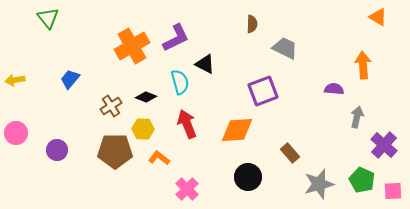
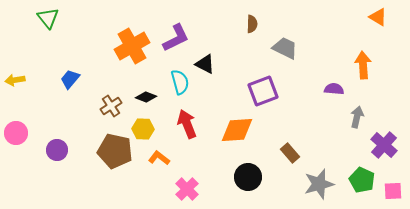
brown pentagon: rotated 12 degrees clockwise
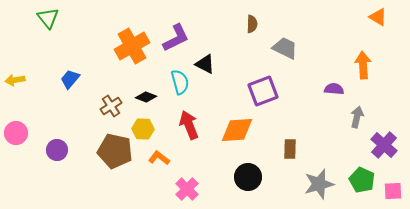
red arrow: moved 2 px right, 1 px down
brown rectangle: moved 4 px up; rotated 42 degrees clockwise
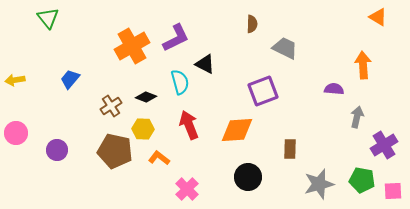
purple cross: rotated 16 degrees clockwise
green pentagon: rotated 15 degrees counterclockwise
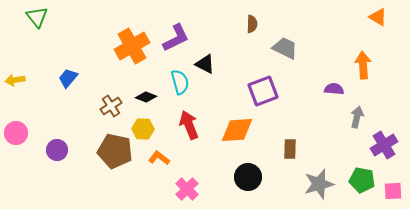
green triangle: moved 11 px left, 1 px up
blue trapezoid: moved 2 px left, 1 px up
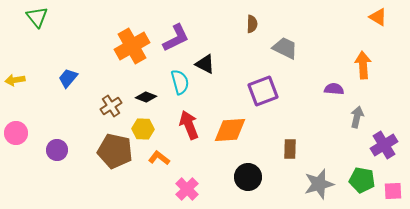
orange diamond: moved 7 px left
